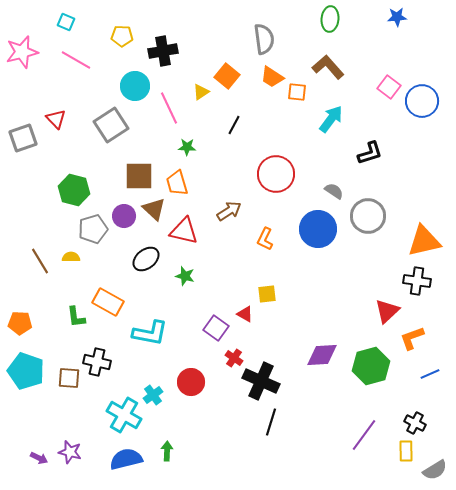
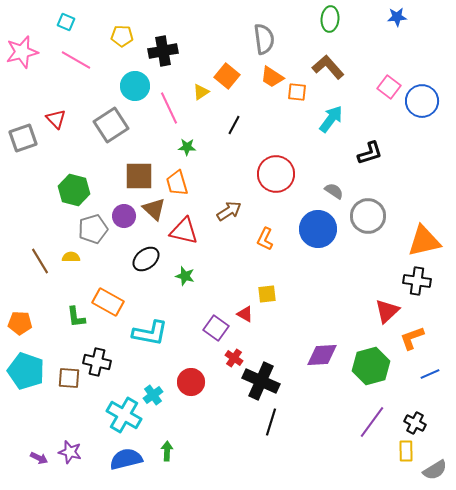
purple line at (364, 435): moved 8 px right, 13 px up
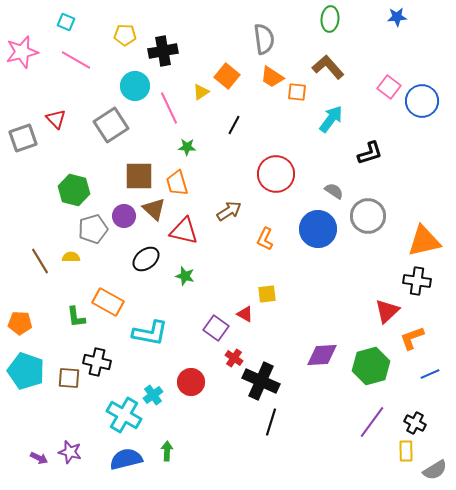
yellow pentagon at (122, 36): moved 3 px right, 1 px up
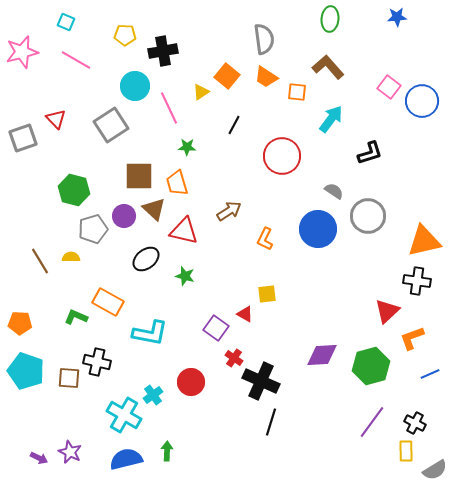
orange trapezoid at (272, 77): moved 6 px left
red circle at (276, 174): moved 6 px right, 18 px up
green L-shape at (76, 317): rotated 120 degrees clockwise
purple star at (70, 452): rotated 10 degrees clockwise
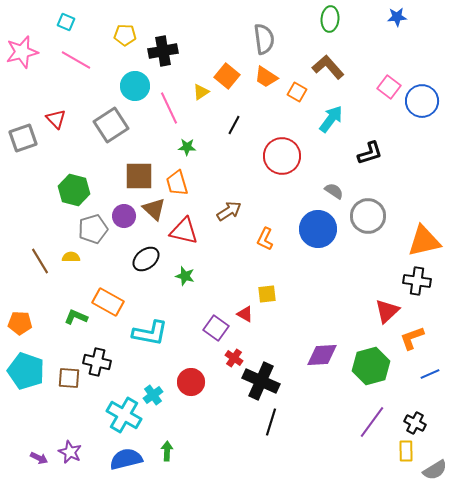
orange square at (297, 92): rotated 24 degrees clockwise
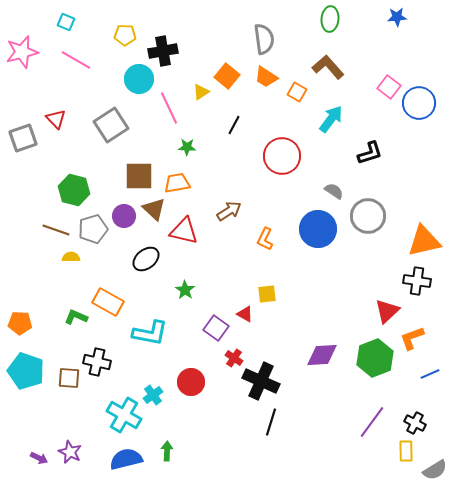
cyan circle at (135, 86): moved 4 px right, 7 px up
blue circle at (422, 101): moved 3 px left, 2 px down
orange trapezoid at (177, 183): rotated 96 degrees clockwise
brown line at (40, 261): moved 16 px right, 31 px up; rotated 40 degrees counterclockwise
green star at (185, 276): moved 14 px down; rotated 18 degrees clockwise
green hexagon at (371, 366): moved 4 px right, 8 px up; rotated 6 degrees counterclockwise
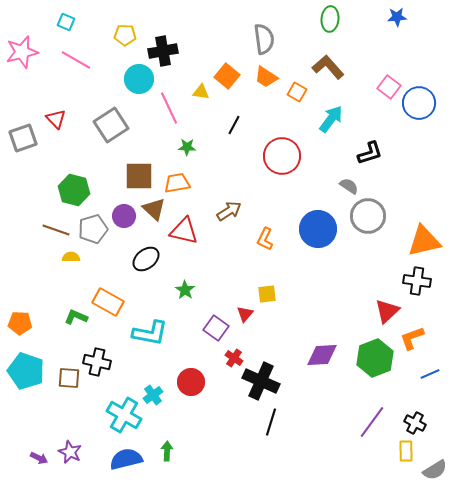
yellow triangle at (201, 92): rotated 42 degrees clockwise
gray semicircle at (334, 191): moved 15 px right, 5 px up
red triangle at (245, 314): rotated 42 degrees clockwise
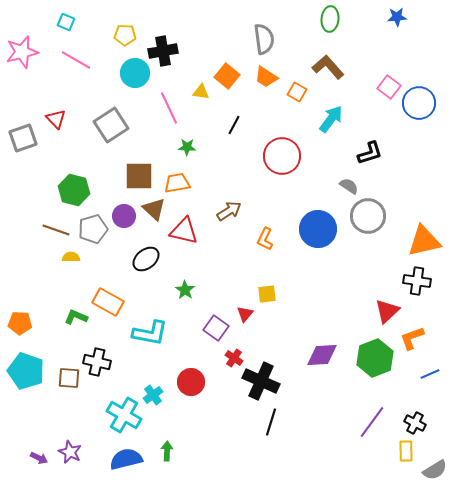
cyan circle at (139, 79): moved 4 px left, 6 px up
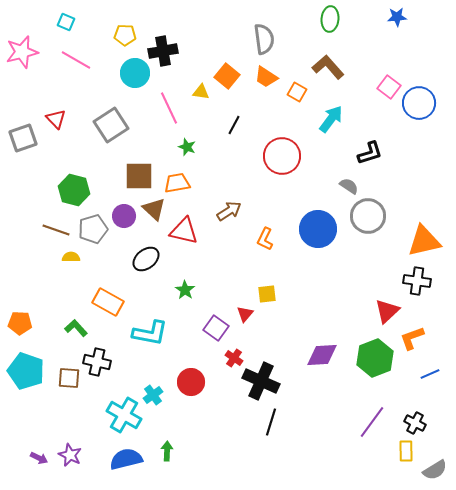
green star at (187, 147): rotated 18 degrees clockwise
green L-shape at (76, 317): moved 11 px down; rotated 25 degrees clockwise
purple star at (70, 452): moved 3 px down
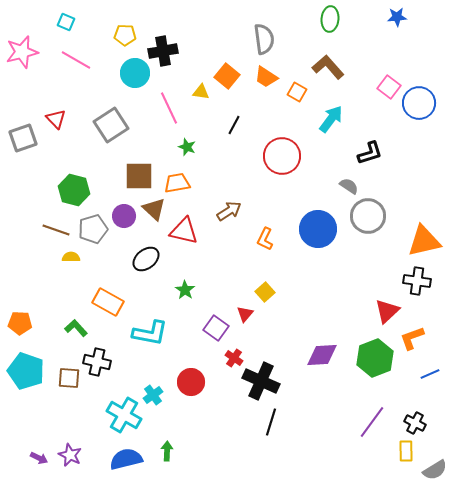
yellow square at (267, 294): moved 2 px left, 2 px up; rotated 36 degrees counterclockwise
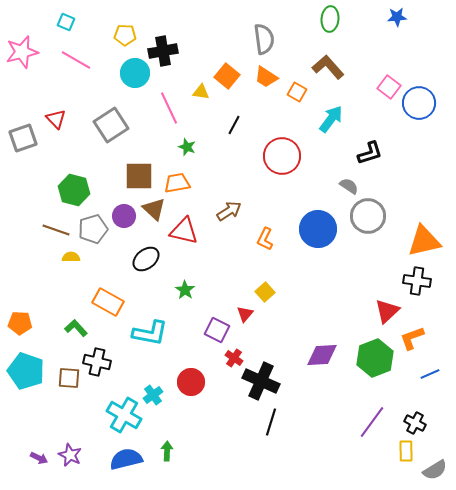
purple square at (216, 328): moved 1 px right, 2 px down; rotated 10 degrees counterclockwise
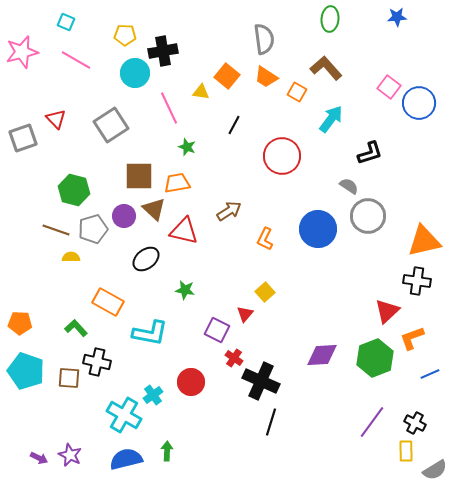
brown L-shape at (328, 67): moved 2 px left, 1 px down
green star at (185, 290): rotated 24 degrees counterclockwise
